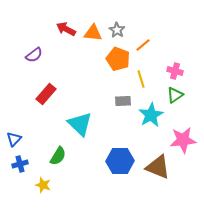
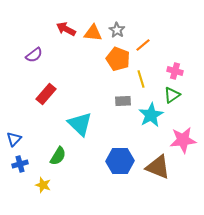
green triangle: moved 3 px left
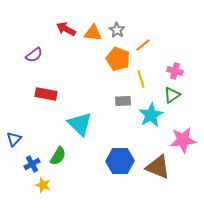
red rectangle: rotated 60 degrees clockwise
blue cross: moved 12 px right; rotated 14 degrees counterclockwise
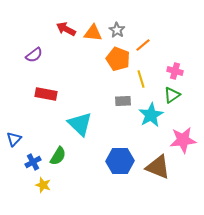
blue cross: moved 1 px right, 2 px up
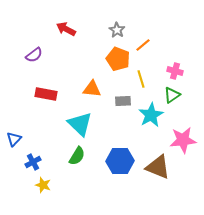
orange triangle: moved 1 px left, 56 px down
green semicircle: moved 19 px right
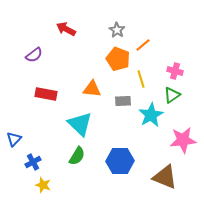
brown triangle: moved 7 px right, 10 px down
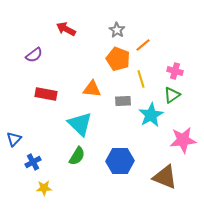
yellow star: moved 1 px right, 3 px down; rotated 21 degrees counterclockwise
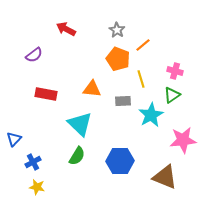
yellow star: moved 7 px left, 1 px up; rotated 14 degrees clockwise
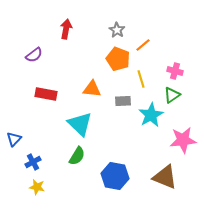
red arrow: rotated 72 degrees clockwise
blue hexagon: moved 5 px left, 15 px down; rotated 12 degrees clockwise
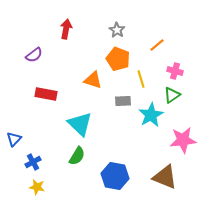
orange line: moved 14 px right
orange triangle: moved 1 px right, 9 px up; rotated 12 degrees clockwise
